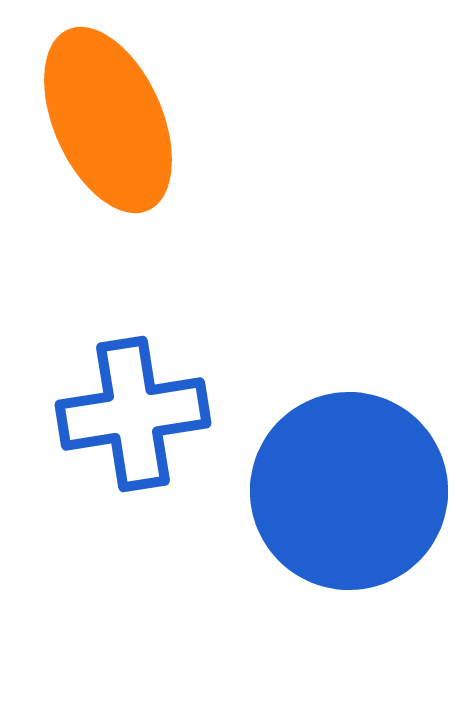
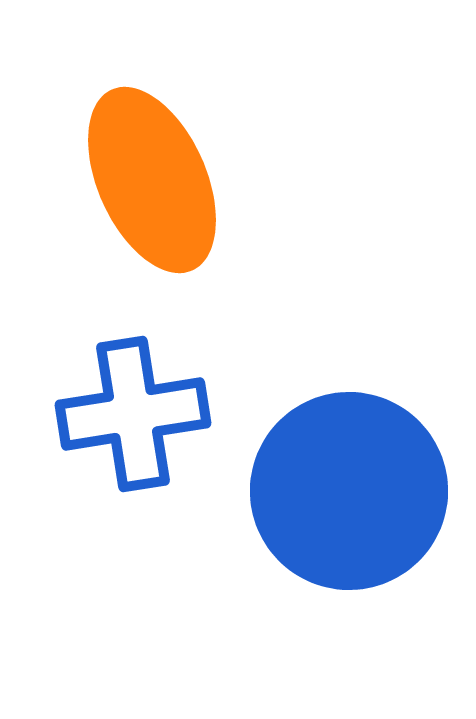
orange ellipse: moved 44 px right, 60 px down
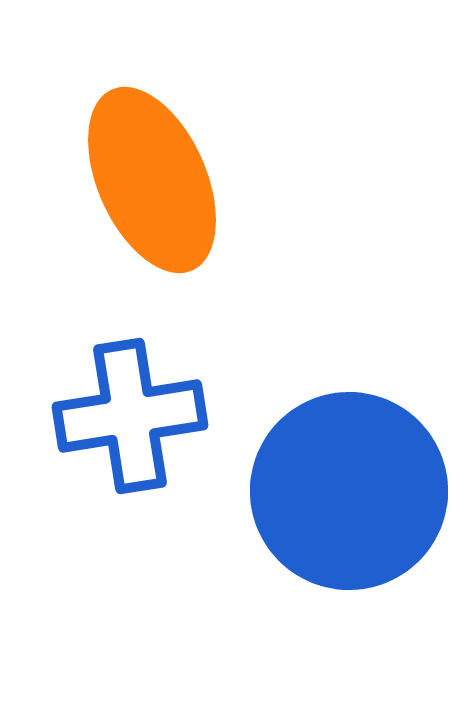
blue cross: moved 3 px left, 2 px down
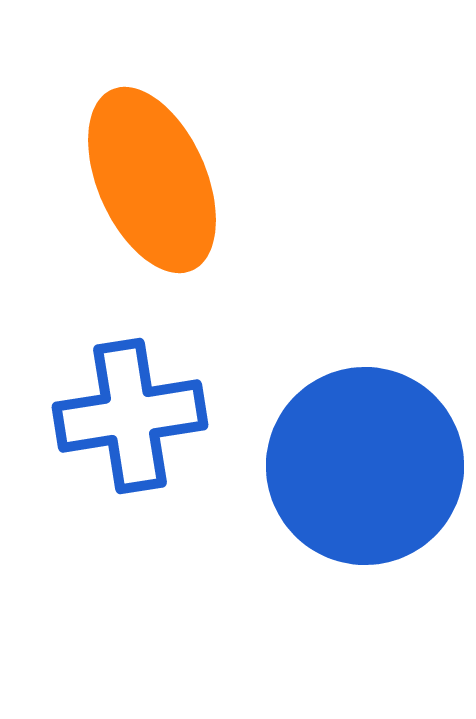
blue circle: moved 16 px right, 25 px up
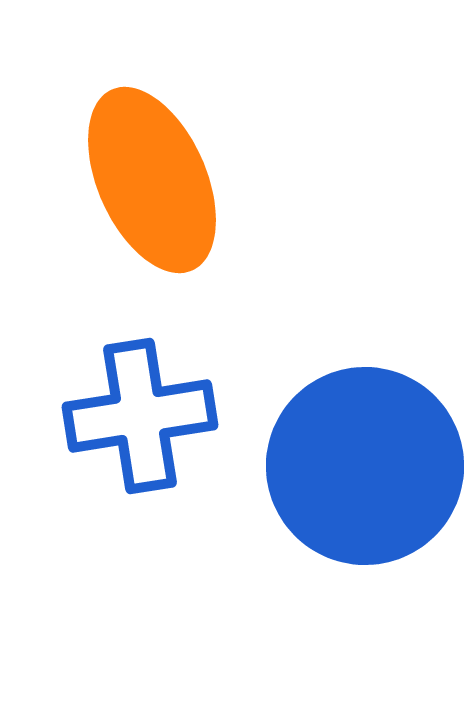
blue cross: moved 10 px right
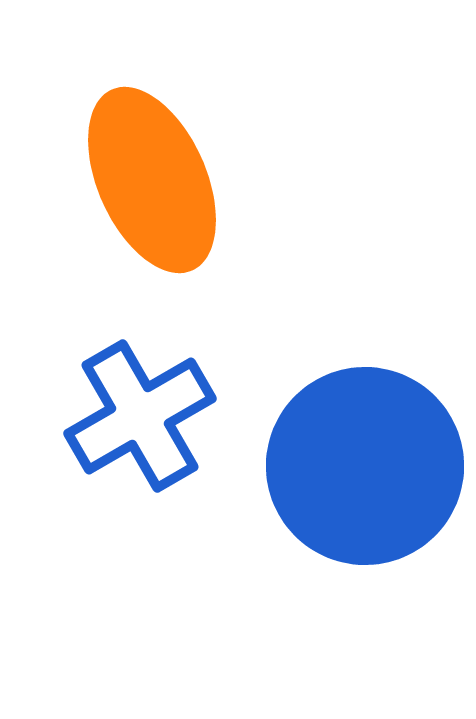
blue cross: rotated 21 degrees counterclockwise
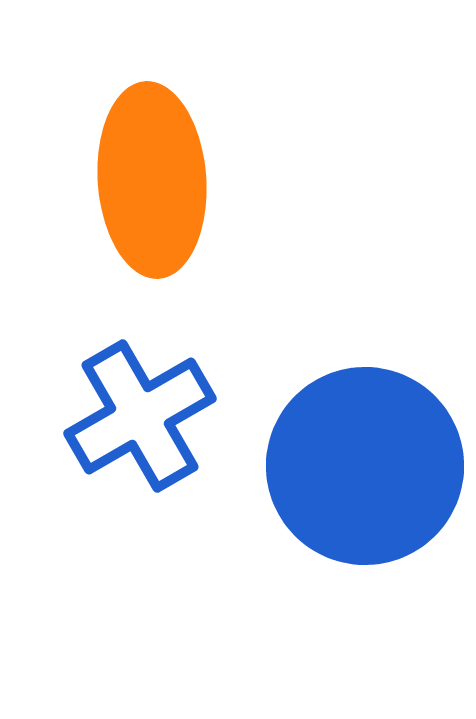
orange ellipse: rotated 20 degrees clockwise
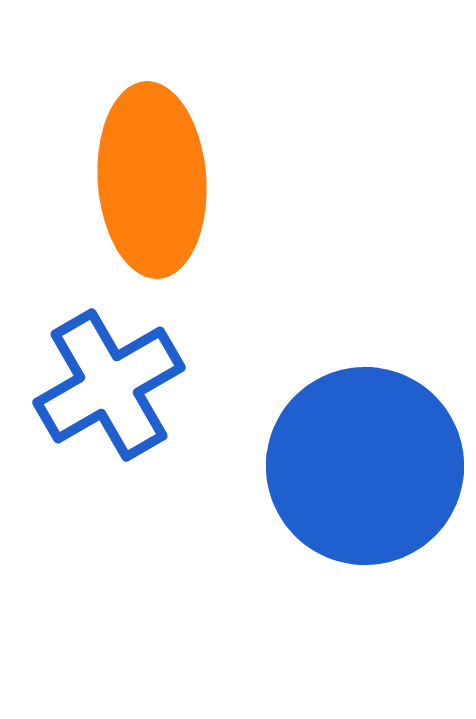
blue cross: moved 31 px left, 31 px up
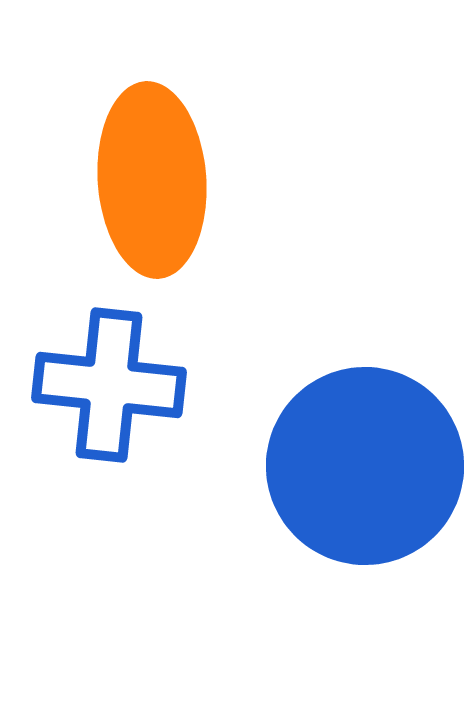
blue cross: rotated 36 degrees clockwise
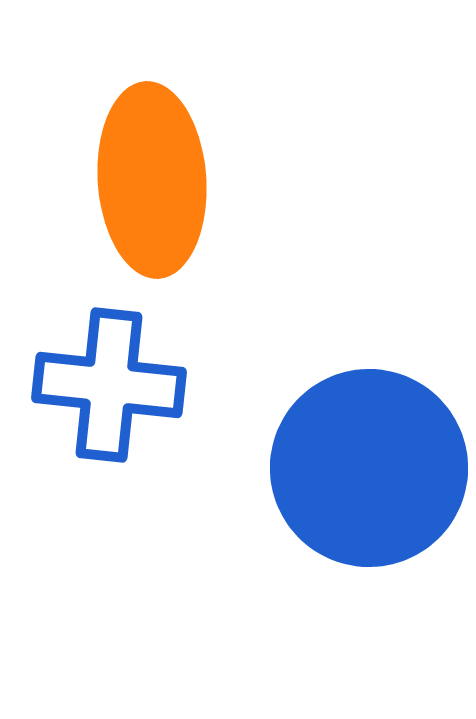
blue circle: moved 4 px right, 2 px down
